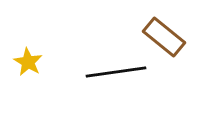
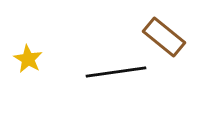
yellow star: moved 3 px up
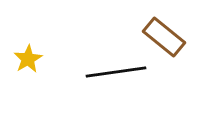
yellow star: rotated 12 degrees clockwise
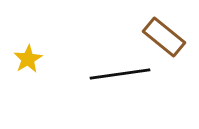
black line: moved 4 px right, 2 px down
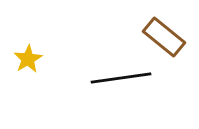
black line: moved 1 px right, 4 px down
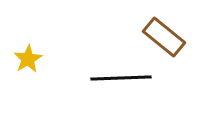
black line: rotated 6 degrees clockwise
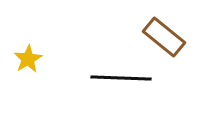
black line: rotated 4 degrees clockwise
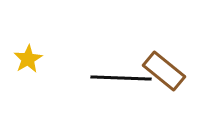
brown rectangle: moved 34 px down
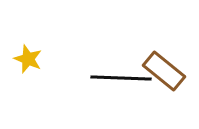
yellow star: rotated 20 degrees counterclockwise
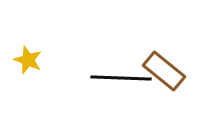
yellow star: moved 1 px down
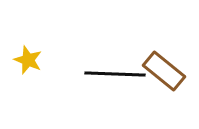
black line: moved 6 px left, 4 px up
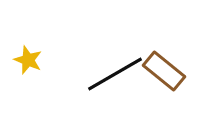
black line: rotated 32 degrees counterclockwise
